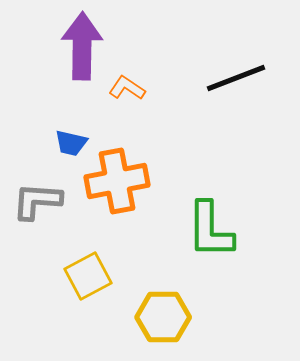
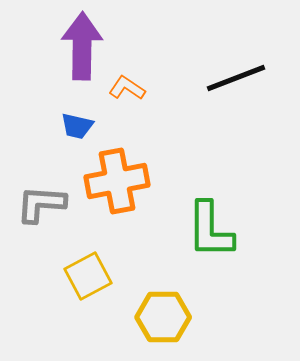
blue trapezoid: moved 6 px right, 17 px up
gray L-shape: moved 4 px right, 3 px down
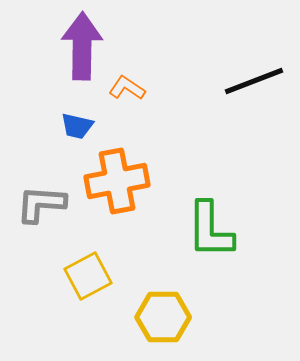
black line: moved 18 px right, 3 px down
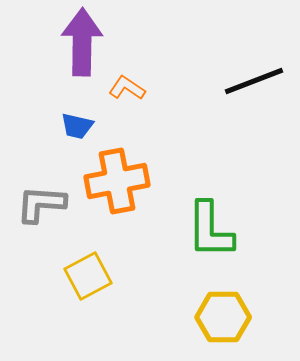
purple arrow: moved 4 px up
yellow hexagon: moved 60 px right
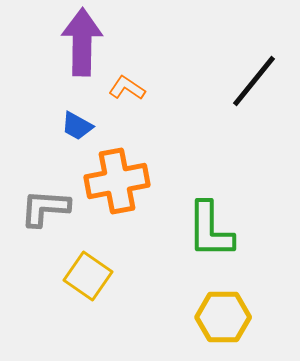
black line: rotated 30 degrees counterclockwise
blue trapezoid: rotated 16 degrees clockwise
gray L-shape: moved 4 px right, 4 px down
yellow square: rotated 27 degrees counterclockwise
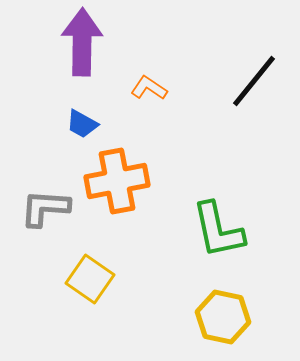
orange L-shape: moved 22 px right
blue trapezoid: moved 5 px right, 2 px up
green L-shape: moved 8 px right; rotated 12 degrees counterclockwise
yellow square: moved 2 px right, 3 px down
yellow hexagon: rotated 12 degrees clockwise
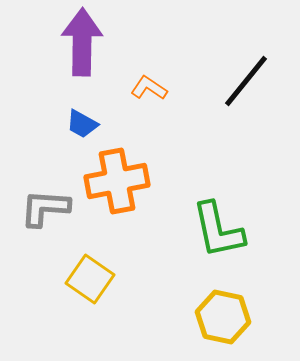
black line: moved 8 px left
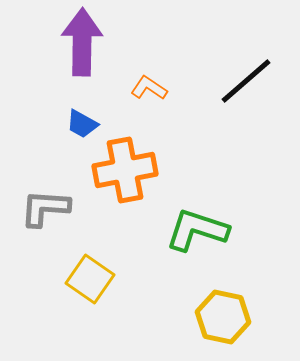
black line: rotated 10 degrees clockwise
orange cross: moved 8 px right, 11 px up
green L-shape: moved 21 px left; rotated 120 degrees clockwise
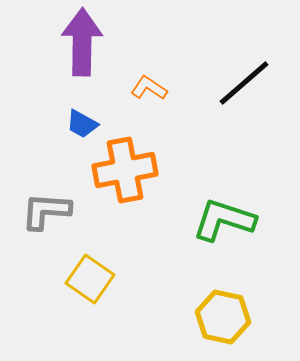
black line: moved 2 px left, 2 px down
gray L-shape: moved 1 px right, 3 px down
green L-shape: moved 27 px right, 10 px up
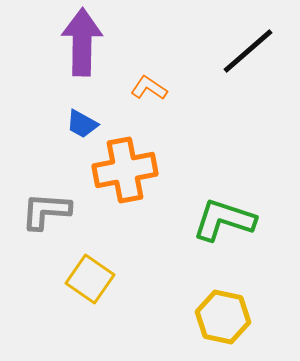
black line: moved 4 px right, 32 px up
